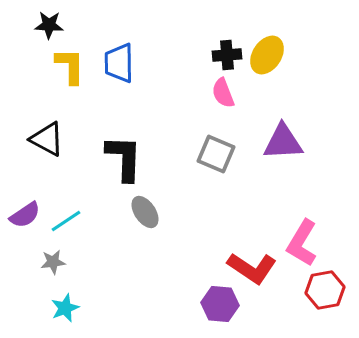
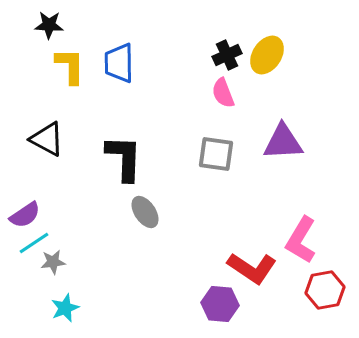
black cross: rotated 20 degrees counterclockwise
gray square: rotated 15 degrees counterclockwise
cyan line: moved 32 px left, 22 px down
pink L-shape: moved 1 px left, 3 px up
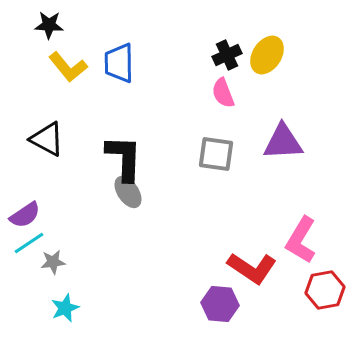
yellow L-shape: moved 2 px left, 1 px down; rotated 141 degrees clockwise
gray ellipse: moved 17 px left, 20 px up
cyan line: moved 5 px left
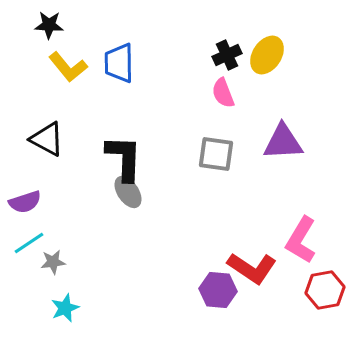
purple semicircle: moved 13 px up; rotated 16 degrees clockwise
purple hexagon: moved 2 px left, 14 px up
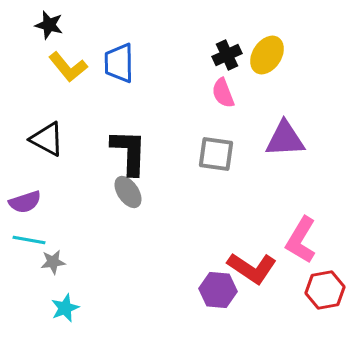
black star: rotated 12 degrees clockwise
purple triangle: moved 2 px right, 3 px up
black L-shape: moved 5 px right, 6 px up
cyan line: moved 3 px up; rotated 44 degrees clockwise
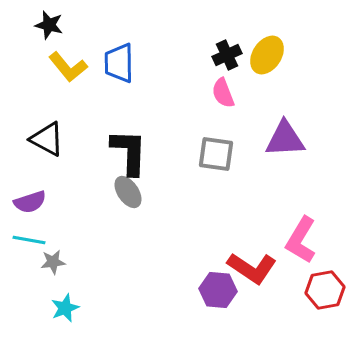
purple semicircle: moved 5 px right
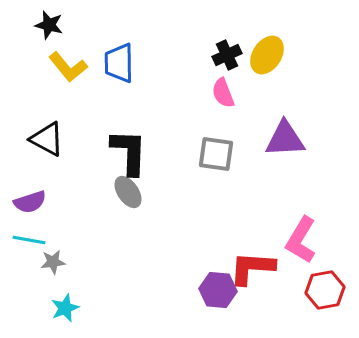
red L-shape: rotated 150 degrees clockwise
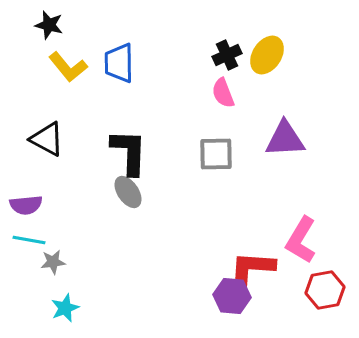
gray square: rotated 9 degrees counterclockwise
purple semicircle: moved 4 px left, 3 px down; rotated 12 degrees clockwise
purple hexagon: moved 14 px right, 6 px down
